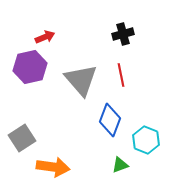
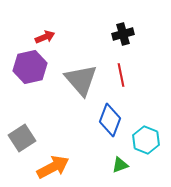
orange arrow: rotated 36 degrees counterclockwise
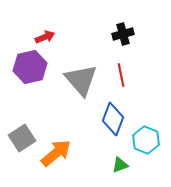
blue diamond: moved 3 px right, 1 px up
orange arrow: moved 3 px right, 14 px up; rotated 12 degrees counterclockwise
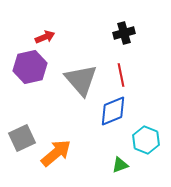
black cross: moved 1 px right, 1 px up
blue diamond: moved 8 px up; rotated 48 degrees clockwise
gray square: rotated 8 degrees clockwise
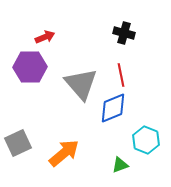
black cross: rotated 30 degrees clockwise
purple hexagon: rotated 12 degrees clockwise
gray triangle: moved 4 px down
blue diamond: moved 3 px up
gray square: moved 4 px left, 5 px down
orange arrow: moved 8 px right
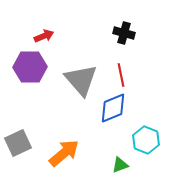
red arrow: moved 1 px left, 1 px up
gray triangle: moved 4 px up
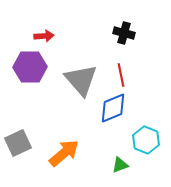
red arrow: rotated 18 degrees clockwise
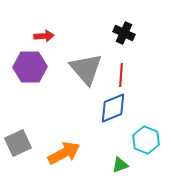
black cross: rotated 10 degrees clockwise
red line: rotated 15 degrees clockwise
gray triangle: moved 5 px right, 11 px up
orange arrow: rotated 12 degrees clockwise
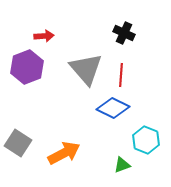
purple hexagon: moved 3 px left; rotated 20 degrees counterclockwise
blue diamond: rotated 48 degrees clockwise
gray square: rotated 32 degrees counterclockwise
green triangle: moved 2 px right
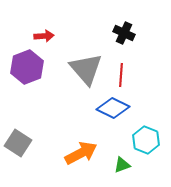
orange arrow: moved 17 px right
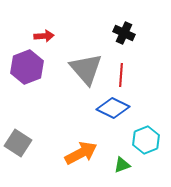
cyan hexagon: rotated 16 degrees clockwise
